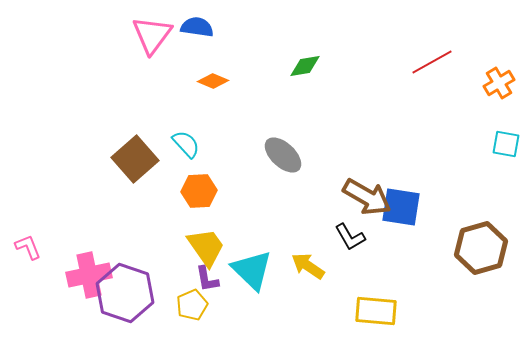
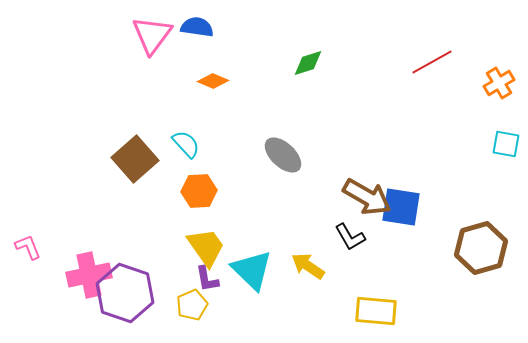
green diamond: moved 3 px right, 3 px up; rotated 8 degrees counterclockwise
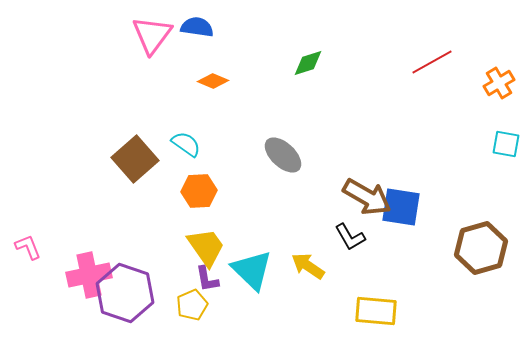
cyan semicircle: rotated 12 degrees counterclockwise
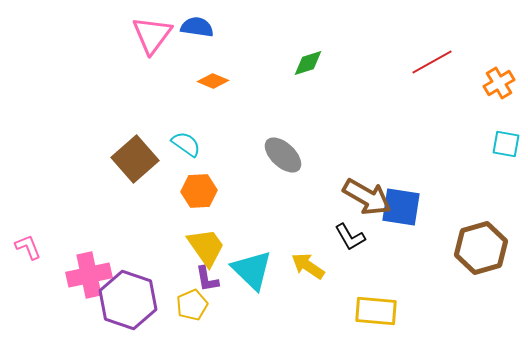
purple hexagon: moved 3 px right, 7 px down
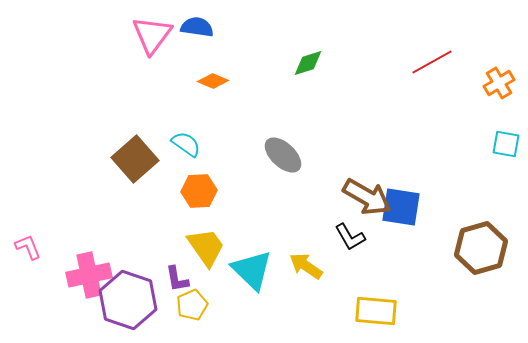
yellow arrow: moved 2 px left
purple L-shape: moved 30 px left
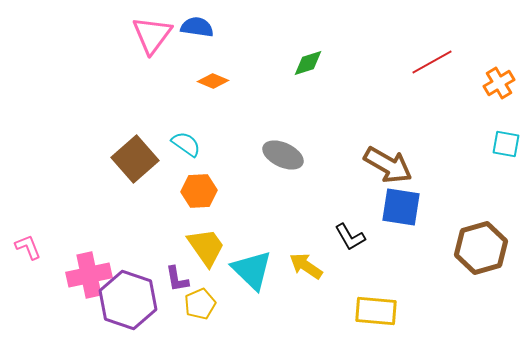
gray ellipse: rotated 18 degrees counterclockwise
brown arrow: moved 21 px right, 32 px up
yellow pentagon: moved 8 px right, 1 px up
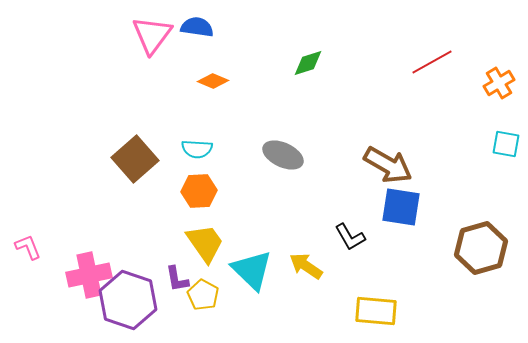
cyan semicircle: moved 11 px right, 5 px down; rotated 148 degrees clockwise
yellow trapezoid: moved 1 px left, 4 px up
yellow pentagon: moved 3 px right, 9 px up; rotated 20 degrees counterclockwise
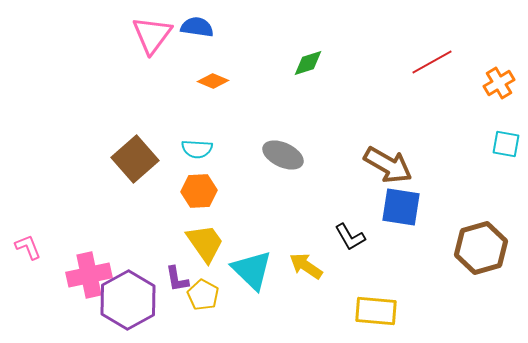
purple hexagon: rotated 12 degrees clockwise
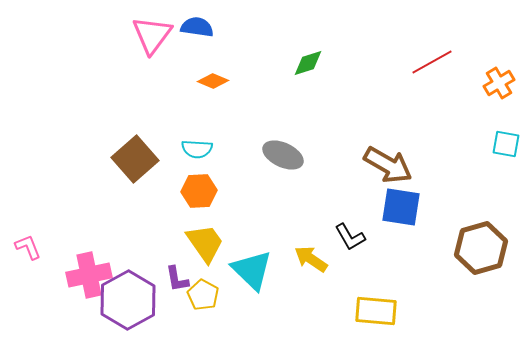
yellow arrow: moved 5 px right, 7 px up
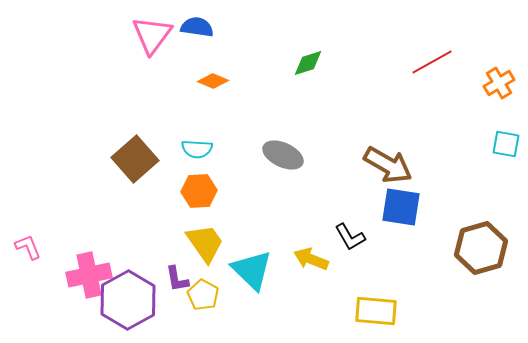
yellow arrow: rotated 12 degrees counterclockwise
